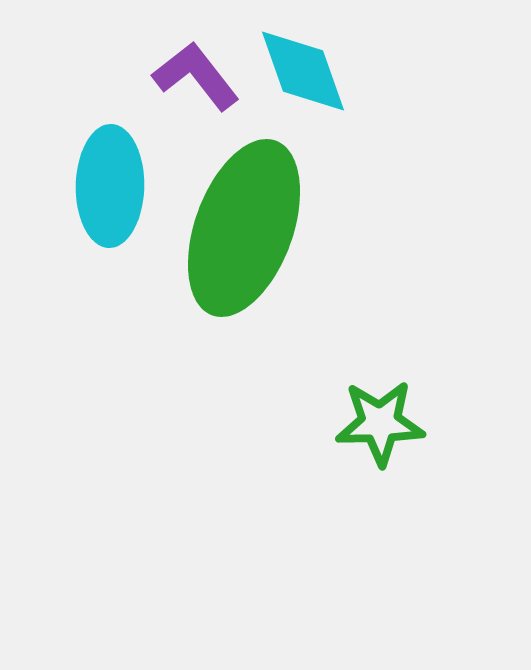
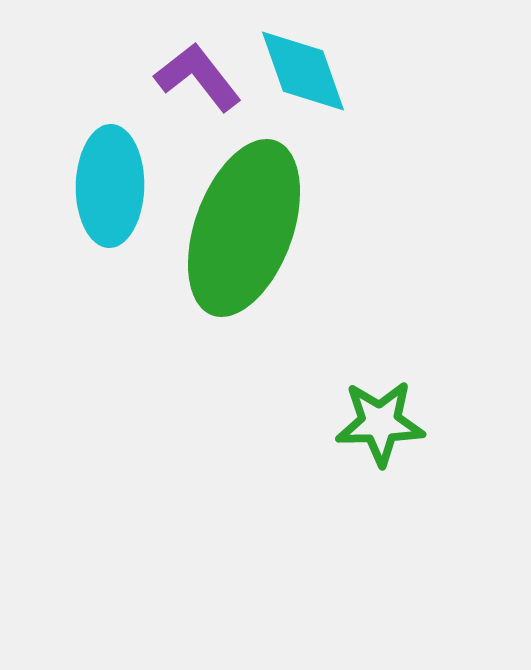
purple L-shape: moved 2 px right, 1 px down
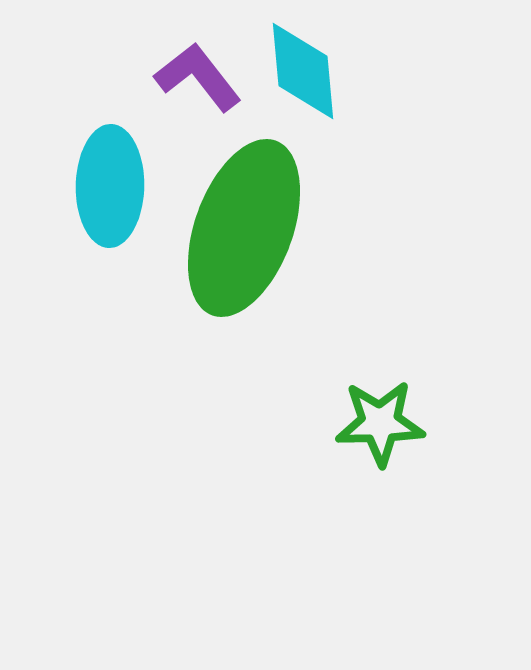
cyan diamond: rotated 14 degrees clockwise
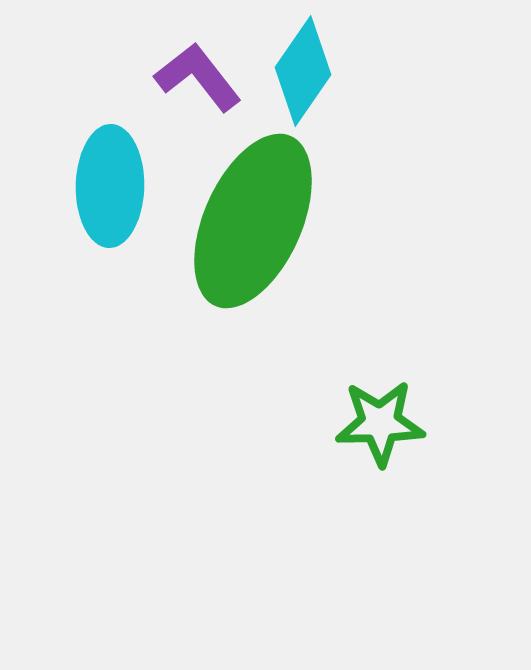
cyan diamond: rotated 40 degrees clockwise
green ellipse: moved 9 px right, 7 px up; rotated 4 degrees clockwise
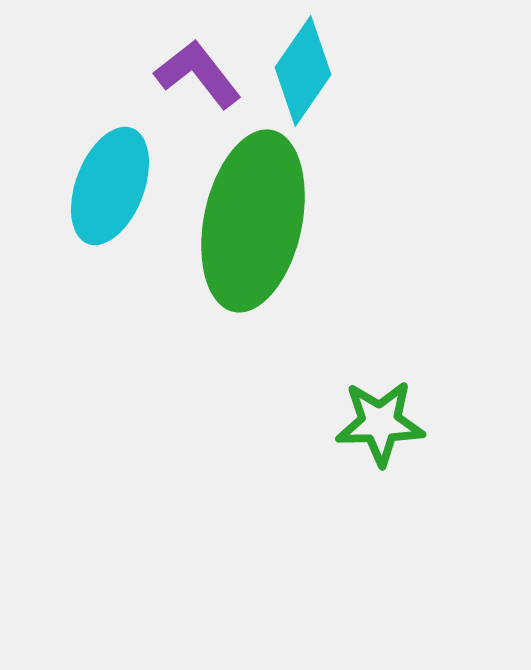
purple L-shape: moved 3 px up
cyan ellipse: rotated 20 degrees clockwise
green ellipse: rotated 12 degrees counterclockwise
